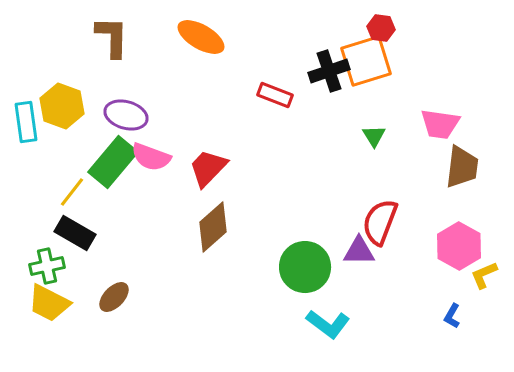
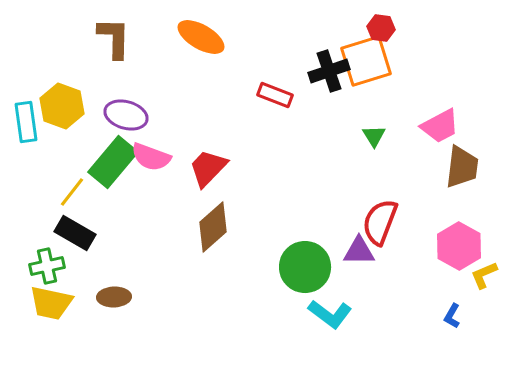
brown L-shape: moved 2 px right, 1 px down
pink trapezoid: moved 2 px down; rotated 36 degrees counterclockwise
brown ellipse: rotated 44 degrees clockwise
yellow trapezoid: moved 2 px right; rotated 15 degrees counterclockwise
cyan L-shape: moved 2 px right, 10 px up
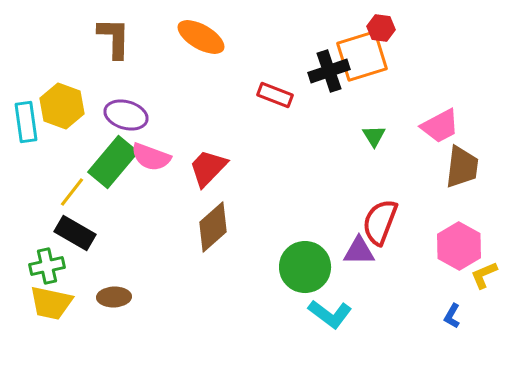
orange square: moved 4 px left, 5 px up
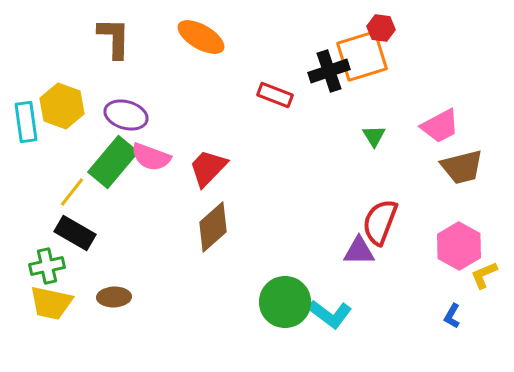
brown trapezoid: rotated 69 degrees clockwise
green circle: moved 20 px left, 35 px down
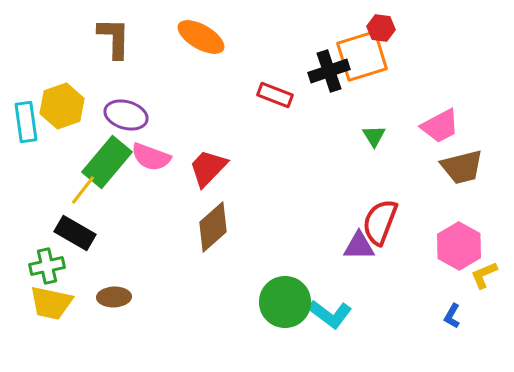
yellow hexagon: rotated 21 degrees clockwise
green rectangle: moved 6 px left
yellow line: moved 11 px right, 2 px up
purple triangle: moved 5 px up
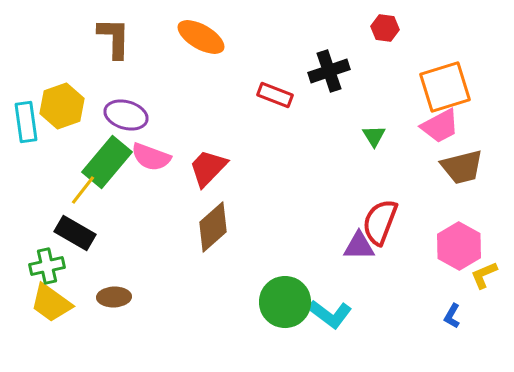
red hexagon: moved 4 px right
orange square: moved 83 px right, 31 px down
yellow trapezoid: rotated 24 degrees clockwise
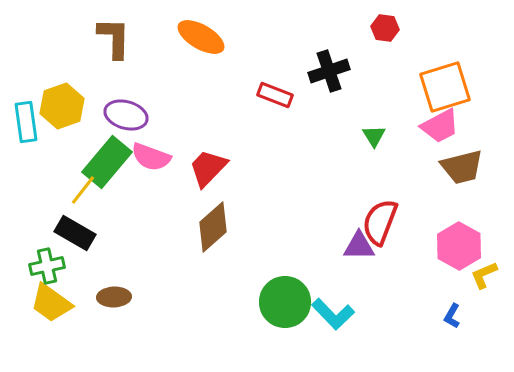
cyan L-shape: moved 3 px right; rotated 9 degrees clockwise
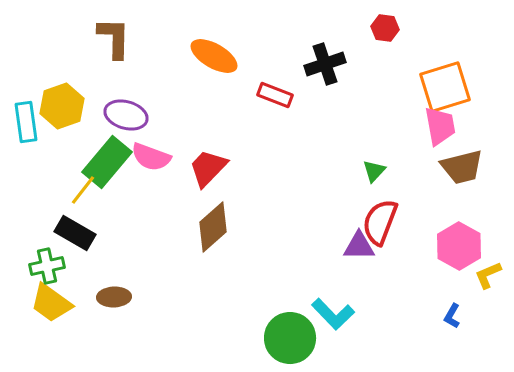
orange ellipse: moved 13 px right, 19 px down
black cross: moved 4 px left, 7 px up
pink trapezoid: rotated 72 degrees counterclockwise
green triangle: moved 35 px down; rotated 15 degrees clockwise
yellow L-shape: moved 4 px right
green circle: moved 5 px right, 36 px down
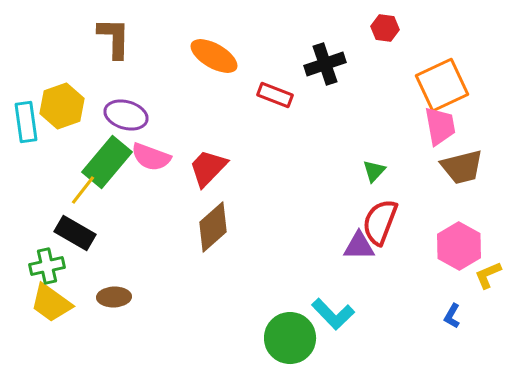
orange square: moved 3 px left, 2 px up; rotated 8 degrees counterclockwise
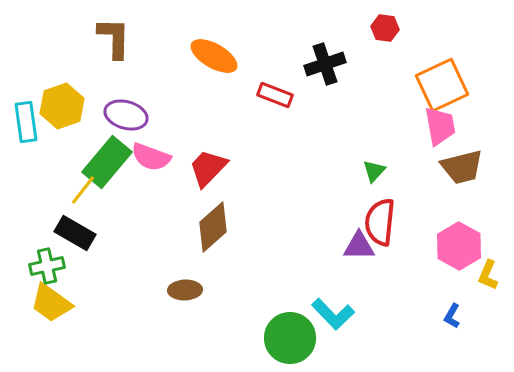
red semicircle: rotated 15 degrees counterclockwise
yellow L-shape: rotated 44 degrees counterclockwise
brown ellipse: moved 71 px right, 7 px up
